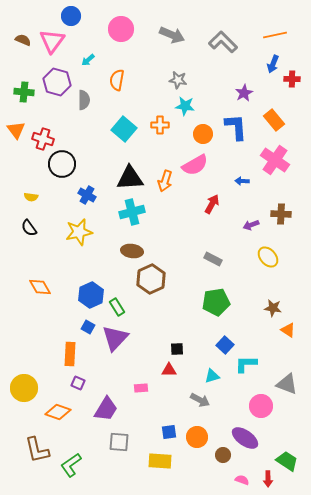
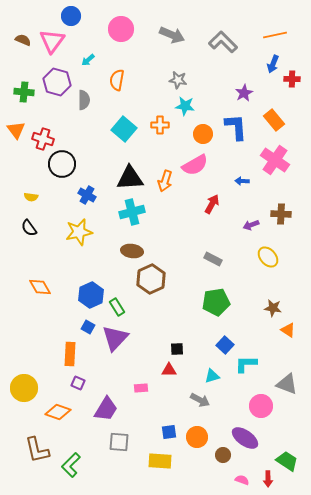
green L-shape at (71, 465): rotated 10 degrees counterclockwise
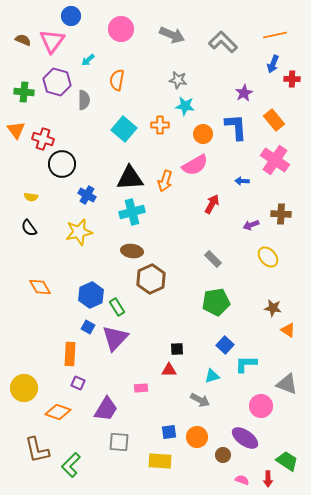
gray rectangle at (213, 259): rotated 18 degrees clockwise
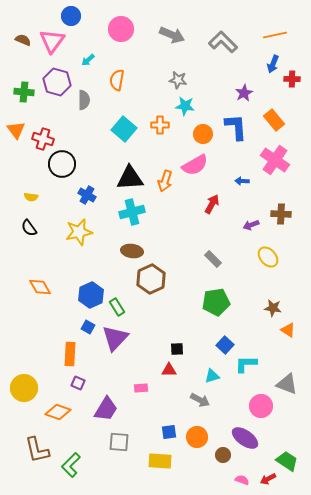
red arrow at (268, 479): rotated 63 degrees clockwise
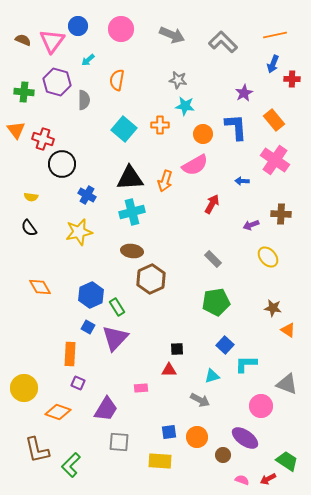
blue circle at (71, 16): moved 7 px right, 10 px down
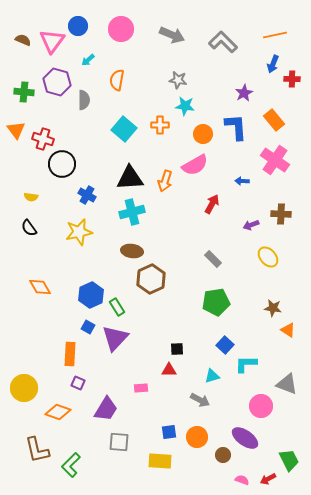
green trapezoid at (287, 461): moved 2 px right, 1 px up; rotated 30 degrees clockwise
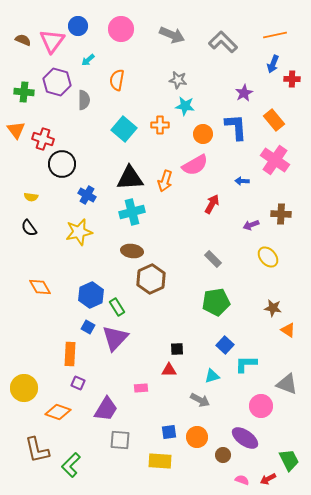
gray square at (119, 442): moved 1 px right, 2 px up
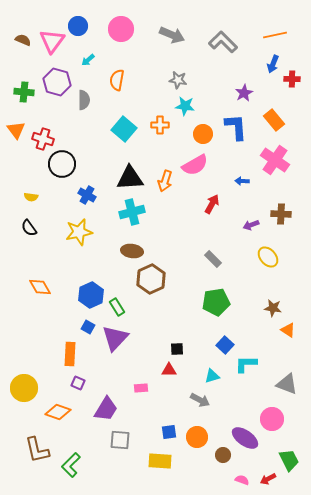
pink circle at (261, 406): moved 11 px right, 13 px down
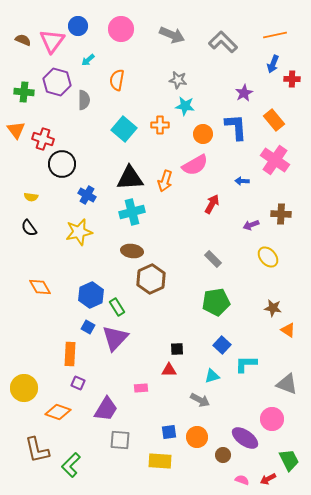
blue square at (225, 345): moved 3 px left
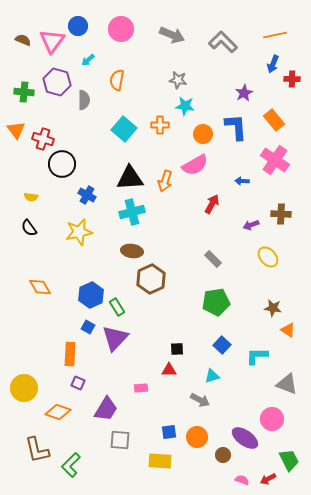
cyan L-shape at (246, 364): moved 11 px right, 8 px up
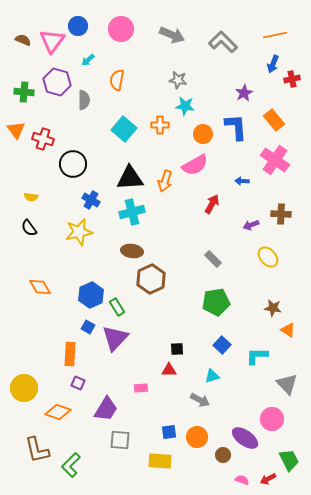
red cross at (292, 79): rotated 14 degrees counterclockwise
black circle at (62, 164): moved 11 px right
blue cross at (87, 195): moved 4 px right, 5 px down
gray triangle at (287, 384): rotated 25 degrees clockwise
